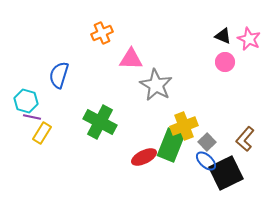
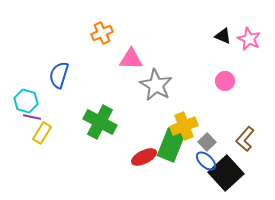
pink circle: moved 19 px down
black square: rotated 16 degrees counterclockwise
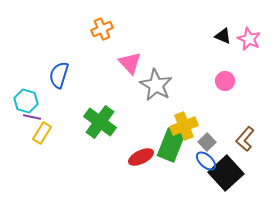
orange cross: moved 4 px up
pink triangle: moved 1 px left, 4 px down; rotated 45 degrees clockwise
green cross: rotated 8 degrees clockwise
red ellipse: moved 3 px left
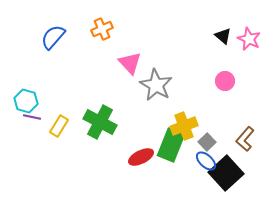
black triangle: rotated 18 degrees clockwise
blue semicircle: moved 6 px left, 38 px up; rotated 24 degrees clockwise
green cross: rotated 8 degrees counterclockwise
yellow rectangle: moved 17 px right, 7 px up
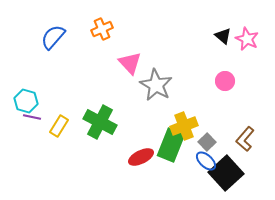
pink star: moved 2 px left
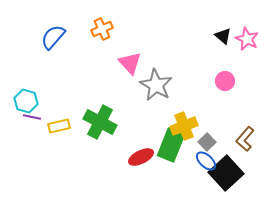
yellow rectangle: rotated 45 degrees clockwise
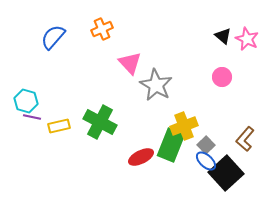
pink circle: moved 3 px left, 4 px up
gray square: moved 1 px left, 3 px down
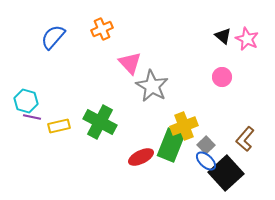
gray star: moved 4 px left, 1 px down
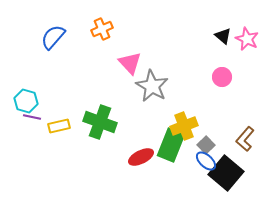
green cross: rotated 8 degrees counterclockwise
black square: rotated 8 degrees counterclockwise
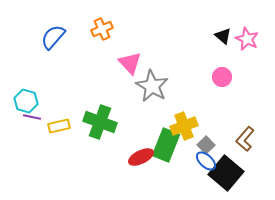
green rectangle: moved 5 px left
